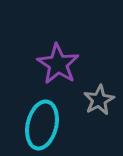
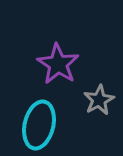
cyan ellipse: moved 3 px left
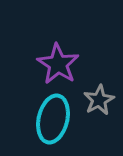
cyan ellipse: moved 14 px right, 6 px up
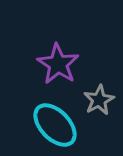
cyan ellipse: moved 2 px right, 6 px down; rotated 57 degrees counterclockwise
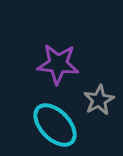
purple star: rotated 27 degrees counterclockwise
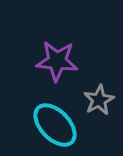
purple star: moved 1 px left, 3 px up
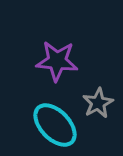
gray star: moved 1 px left, 3 px down
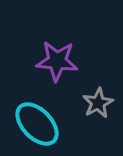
cyan ellipse: moved 18 px left, 1 px up
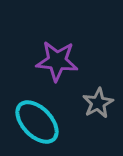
cyan ellipse: moved 2 px up
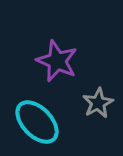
purple star: rotated 18 degrees clockwise
